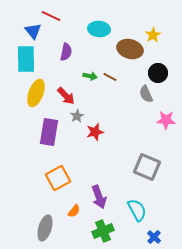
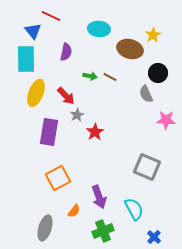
gray star: moved 1 px up
red star: rotated 18 degrees counterclockwise
cyan semicircle: moved 3 px left, 1 px up
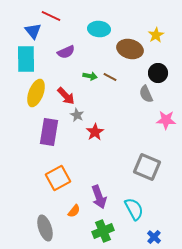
yellow star: moved 3 px right
purple semicircle: rotated 54 degrees clockwise
gray star: rotated 16 degrees counterclockwise
gray ellipse: rotated 35 degrees counterclockwise
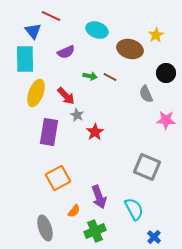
cyan ellipse: moved 2 px left, 1 px down; rotated 15 degrees clockwise
cyan rectangle: moved 1 px left
black circle: moved 8 px right
green cross: moved 8 px left
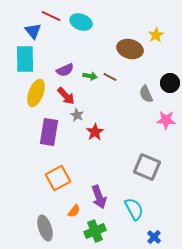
cyan ellipse: moved 16 px left, 8 px up
purple semicircle: moved 1 px left, 18 px down
black circle: moved 4 px right, 10 px down
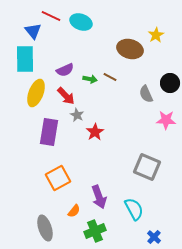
green arrow: moved 3 px down
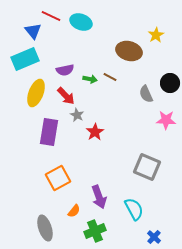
brown ellipse: moved 1 px left, 2 px down
cyan rectangle: rotated 68 degrees clockwise
purple semicircle: rotated 12 degrees clockwise
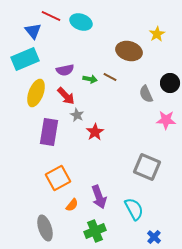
yellow star: moved 1 px right, 1 px up
orange semicircle: moved 2 px left, 6 px up
